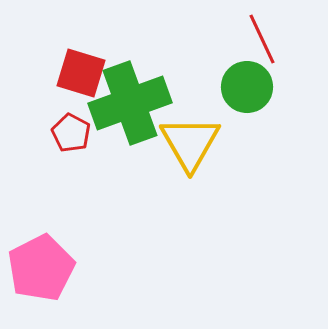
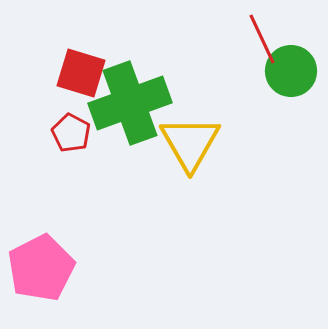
green circle: moved 44 px right, 16 px up
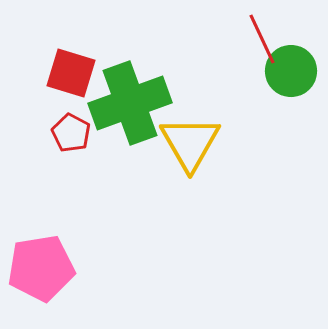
red square: moved 10 px left
pink pentagon: rotated 18 degrees clockwise
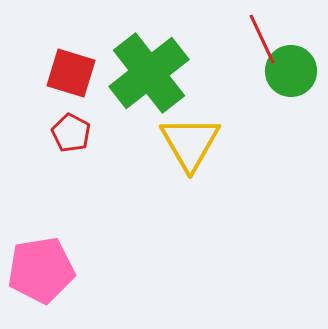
green cross: moved 19 px right, 30 px up; rotated 18 degrees counterclockwise
pink pentagon: moved 2 px down
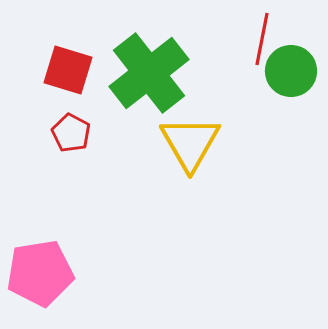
red line: rotated 36 degrees clockwise
red square: moved 3 px left, 3 px up
pink pentagon: moved 1 px left, 3 px down
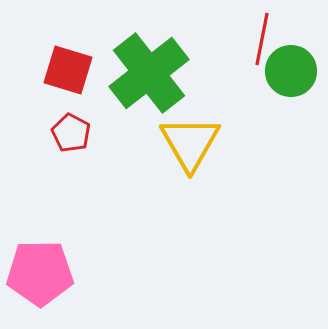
pink pentagon: rotated 8 degrees clockwise
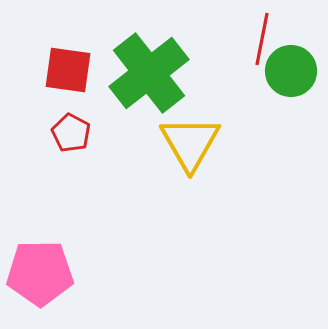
red square: rotated 9 degrees counterclockwise
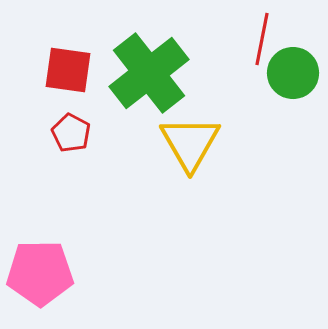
green circle: moved 2 px right, 2 px down
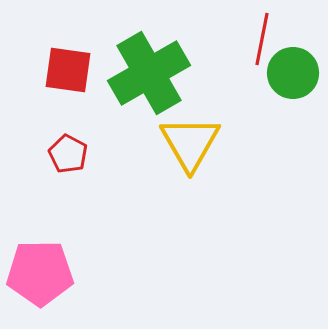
green cross: rotated 8 degrees clockwise
red pentagon: moved 3 px left, 21 px down
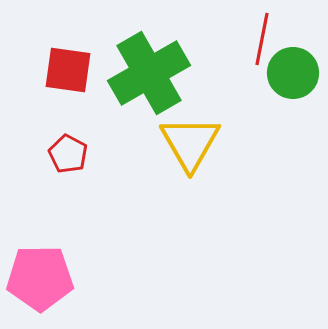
pink pentagon: moved 5 px down
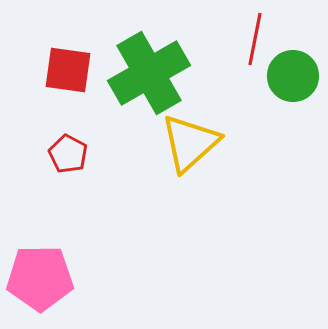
red line: moved 7 px left
green circle: moved 3 px down
yellow triangle: rotated 18 degrees clockwise
